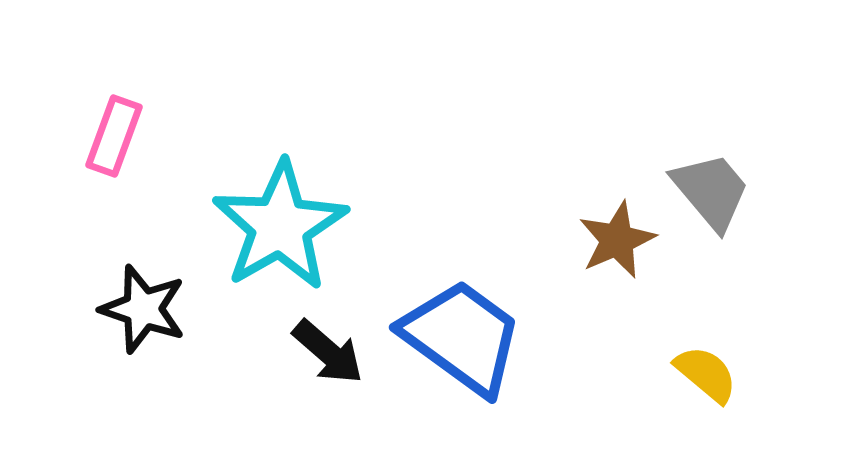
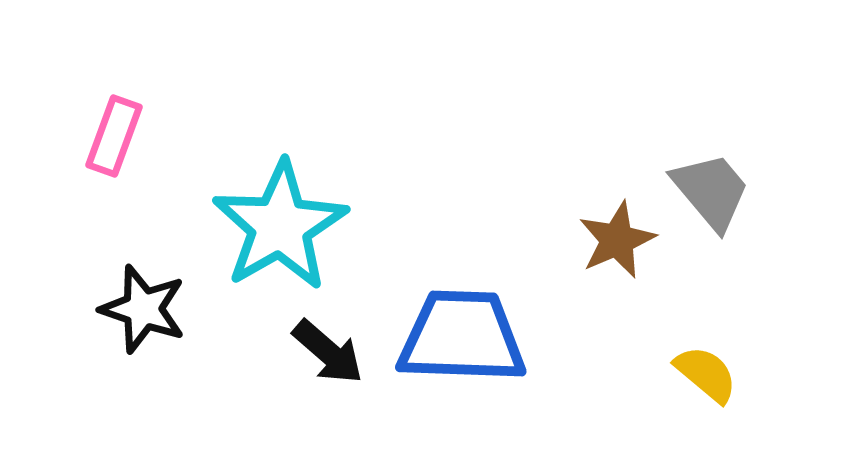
blue trapezoid: rotated 34 degrees counterclockwise
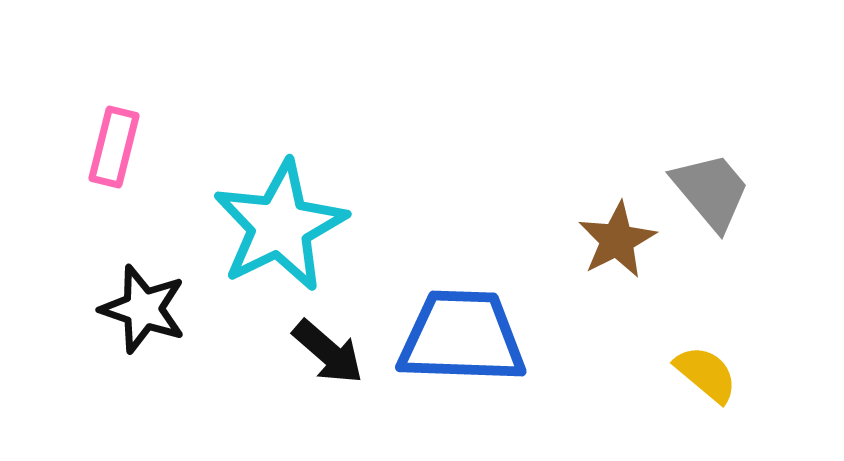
pink rectangle: moved 11 px down; rotated 6 degrees counterclockwise
cyan star: rotated 4 degrees clockwise
brown star: rotated 4 degrees counterclockwise
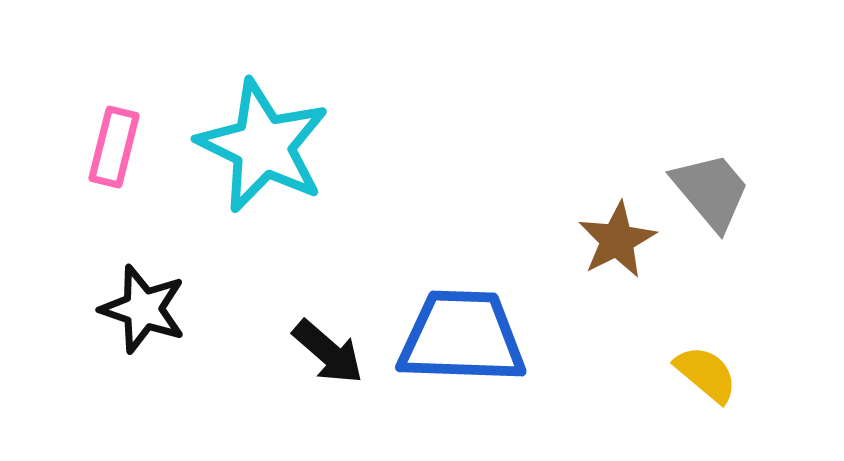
cyan star: moved 17 px left, 80 px up; rotated 20 degrees counterclockwise
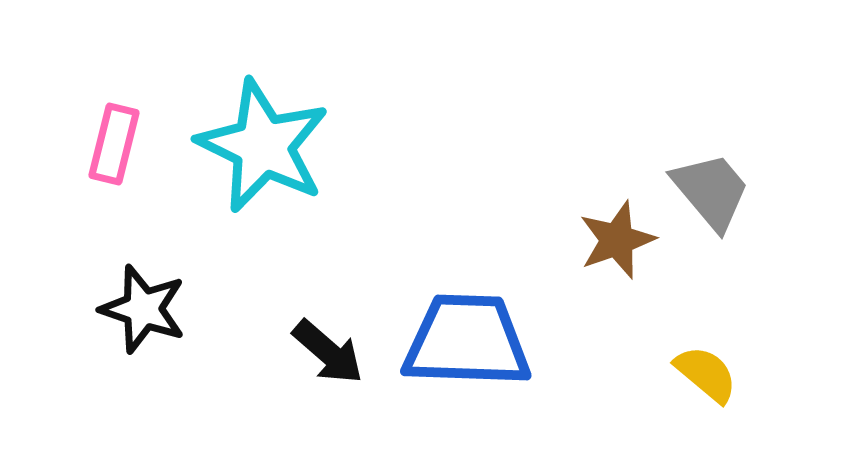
pink rectangle: moved 3 px up
brown star: rotated 8 degrees clockwise
blue trapezoid: moved 5 px right, 4 px down
